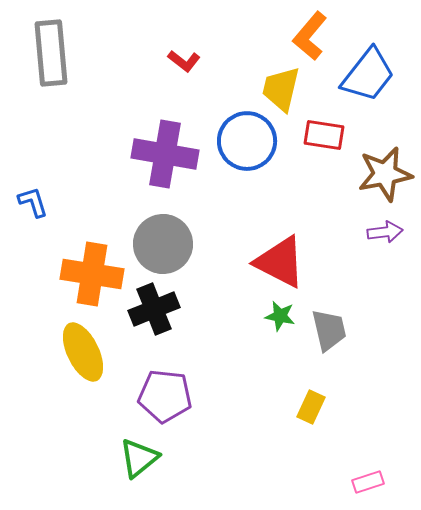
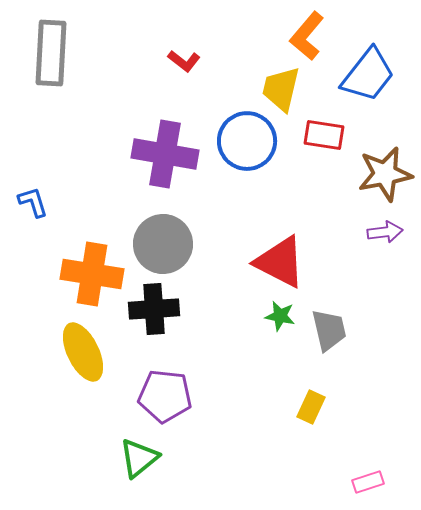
orange L-shape: moved 3 px left
gray rectangle: rotated 8 degrees clockwise
black cross: rotated 18 degrees clockwise
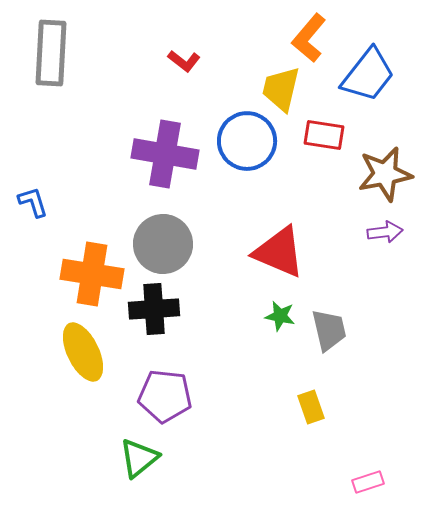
orange L-shape: moved 2 px right, 2 px down
red triangle: moved 1 px left, 10 px up; rotated 4 degrees counterclockwise
yellow rectangle: rotated 44 degrees counterclockwise
